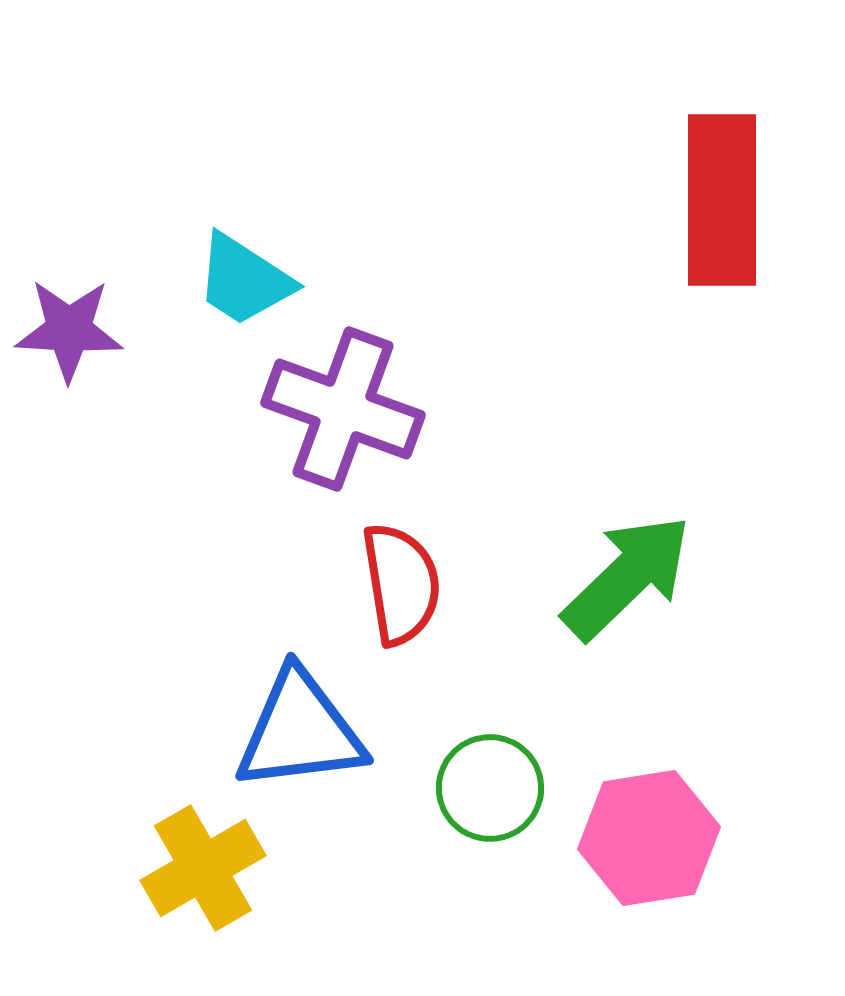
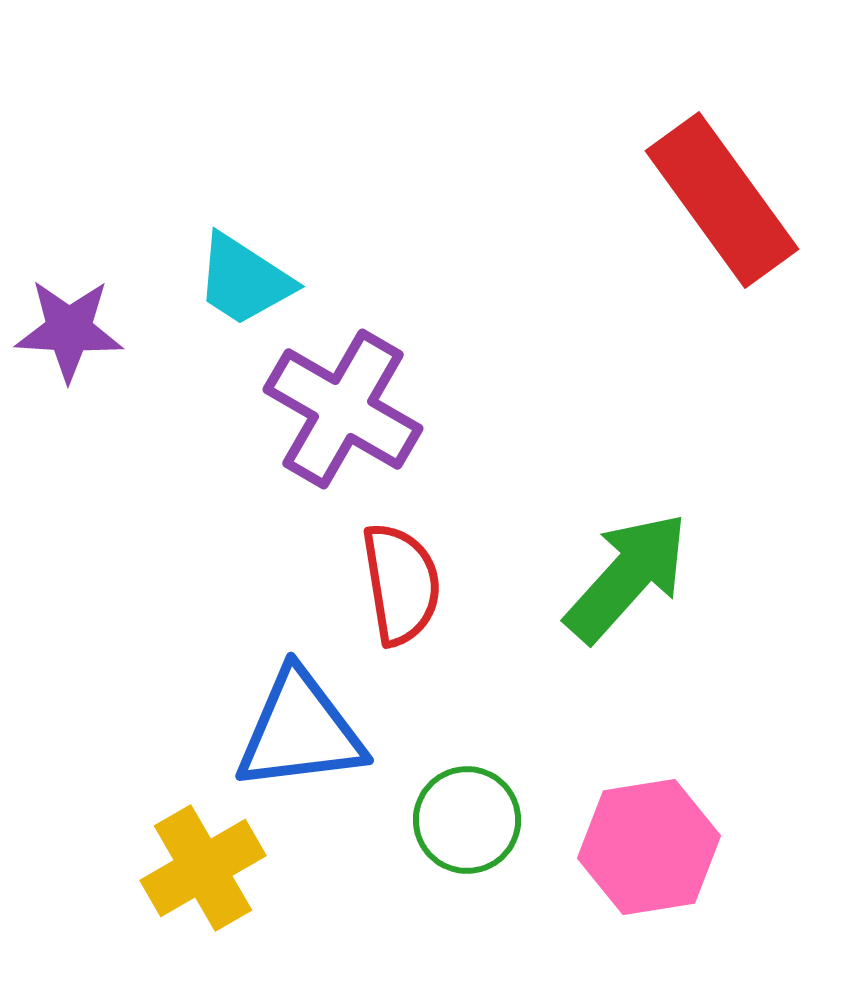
red rectangle: rotated 36 degrees counterclockwise
purple cross: rotated 10 degrees clockwise
green arrow: rotated 4 degrees counterclockwise
green circle: moved 23 px left, 32 px down
pink hexagon: moved 9 px down
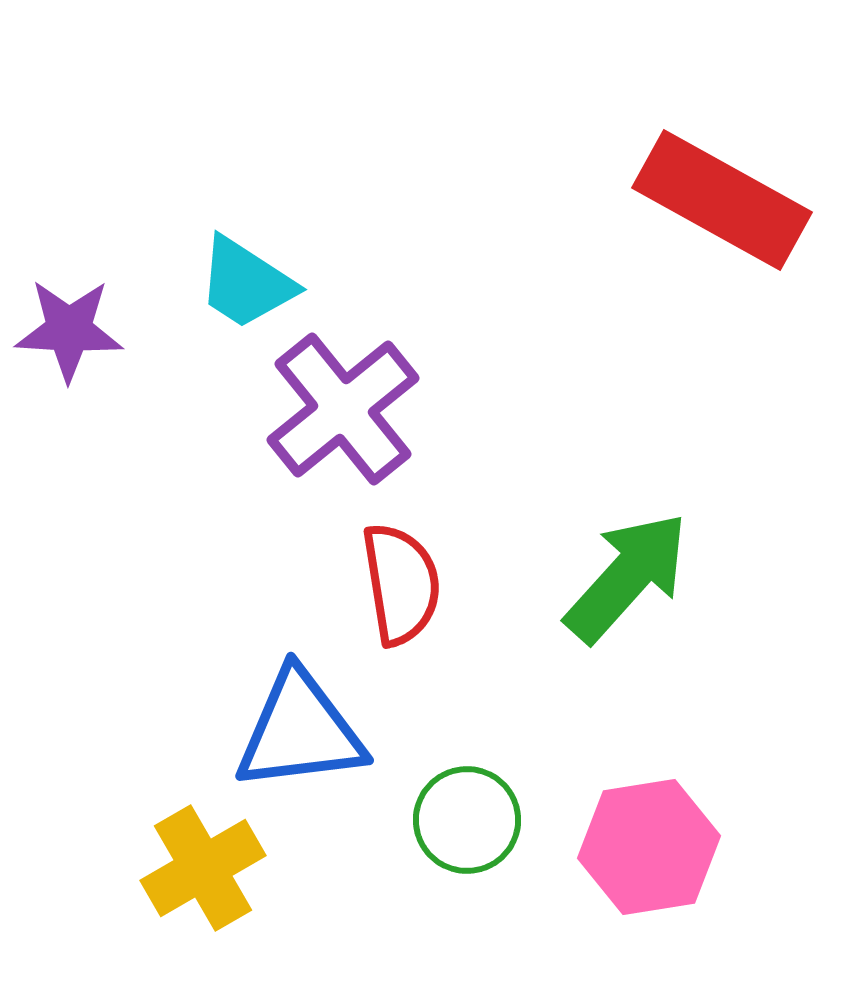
red rectangle: rotated 25 degrees counterclockwise
cyan trapezoid: moved 2 px right, 3 px down
purple cross: rotated 21 degrees clockwise
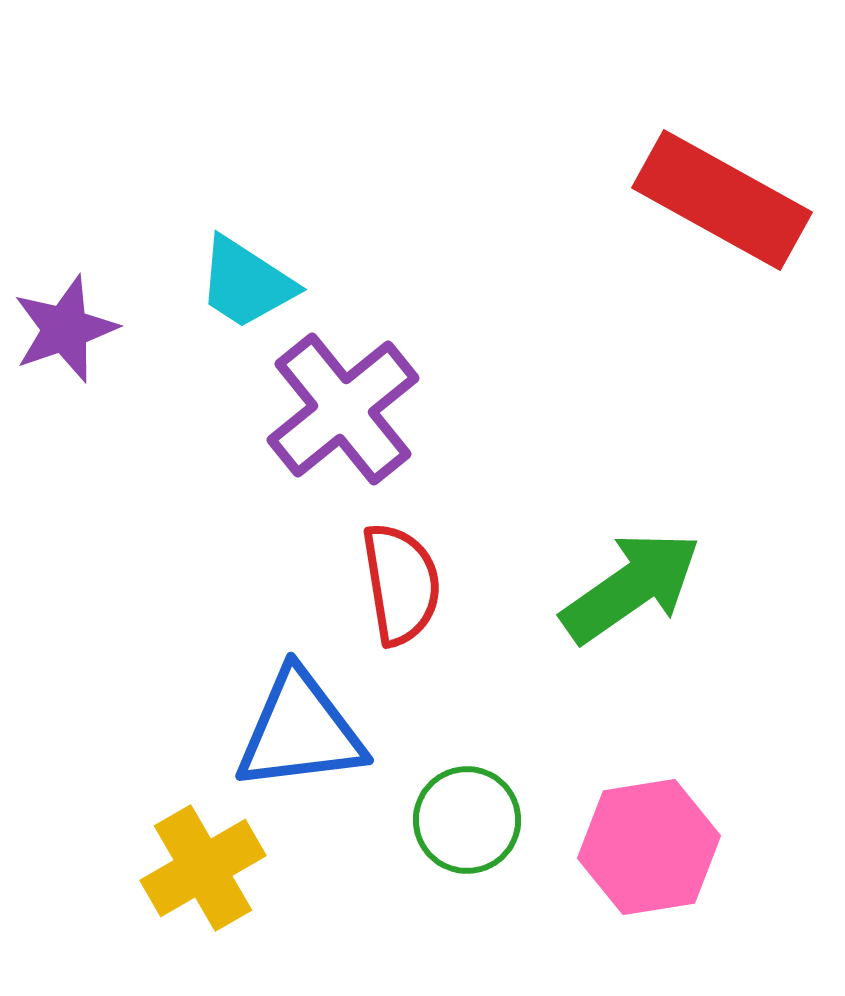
purple star: moved 4 px left, 1 px up; rotated 22 degrees counterclockwise
green arrow: moved 4 px right, 10 px down; rotated 13 degrees clockwise
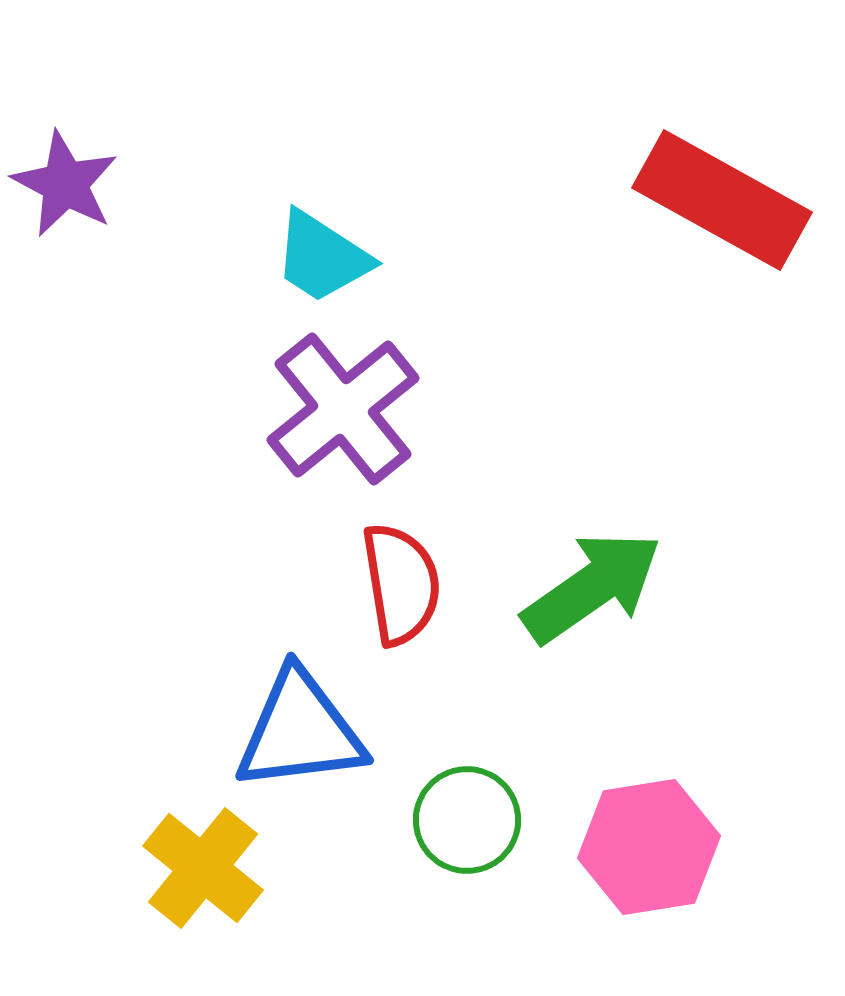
cyan trapezoid: moved 76 px right, 26 px up
purple star: moved 145 px up; rotated 25 degrees counterclockwise
green arrow: moved 39 px left
yellow cross: rotated 21 degrees counterclockwise
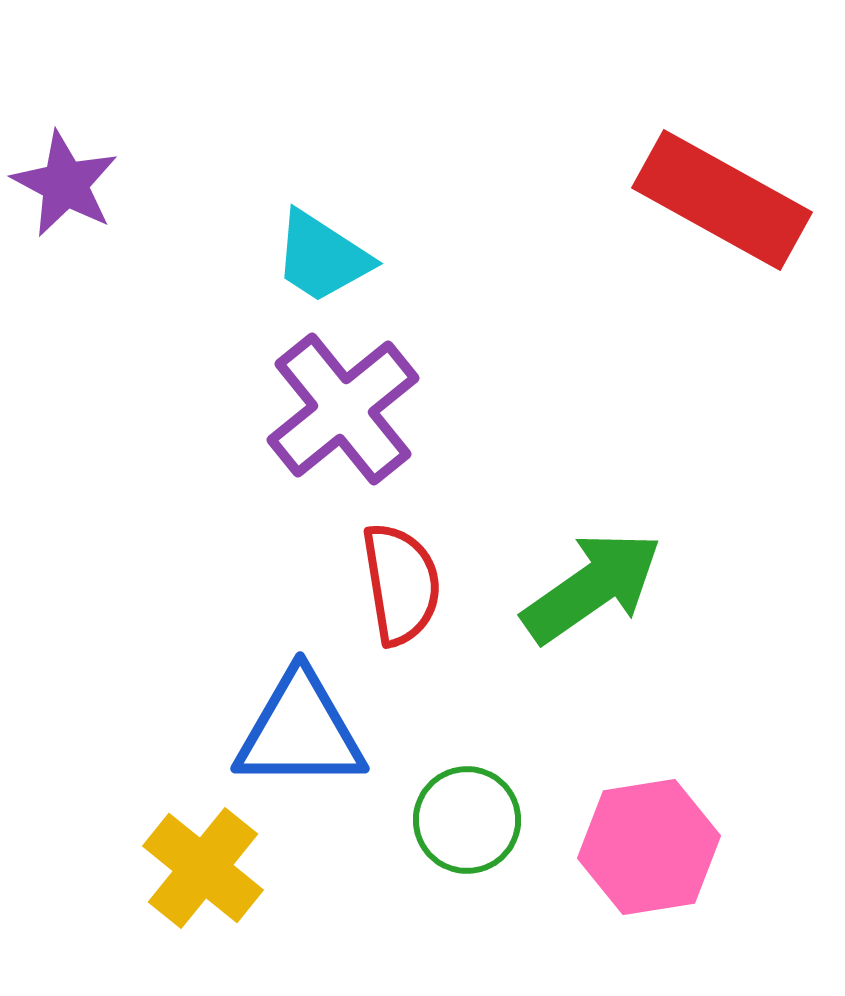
blue triangle: rotated 7 degrees clockwise
